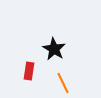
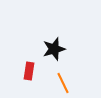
black star: rotated 25 degrees clockwise
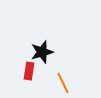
black star: moved 12 px left, 3 px down
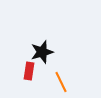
orange line: moved 2 px left, 1 px up
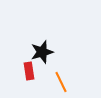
red rectangle: rotated 18 degrees counterclockwise
